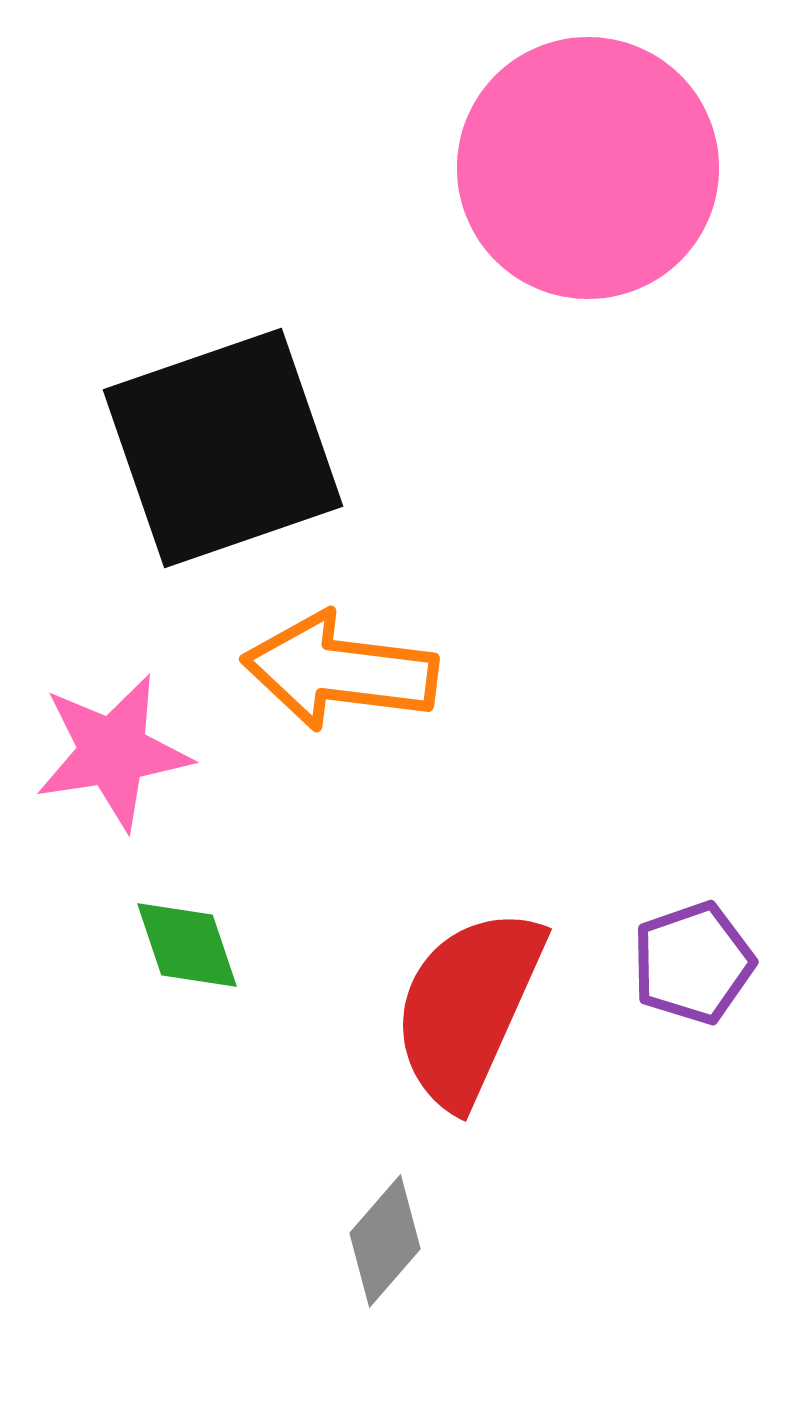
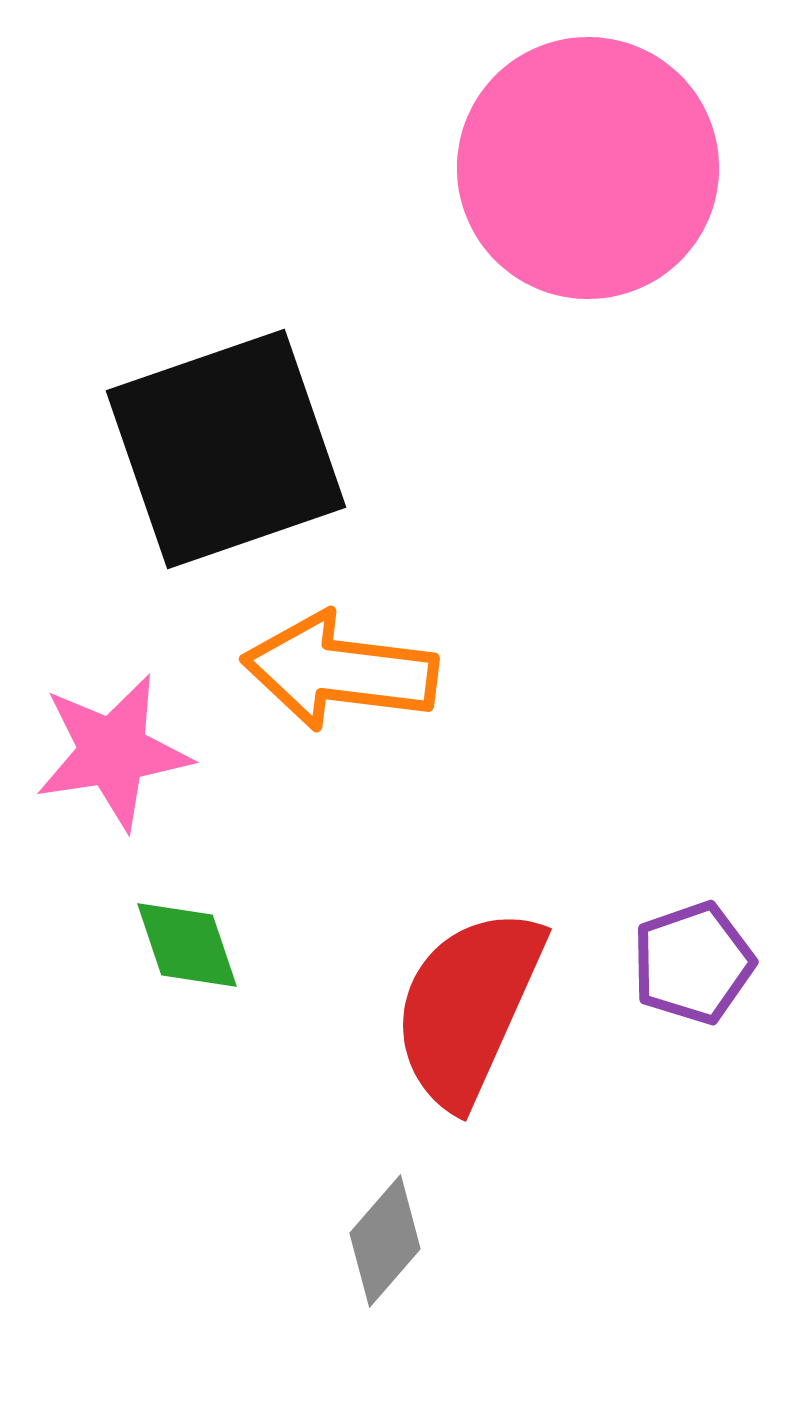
black square: moved 3 px right, 1 px down
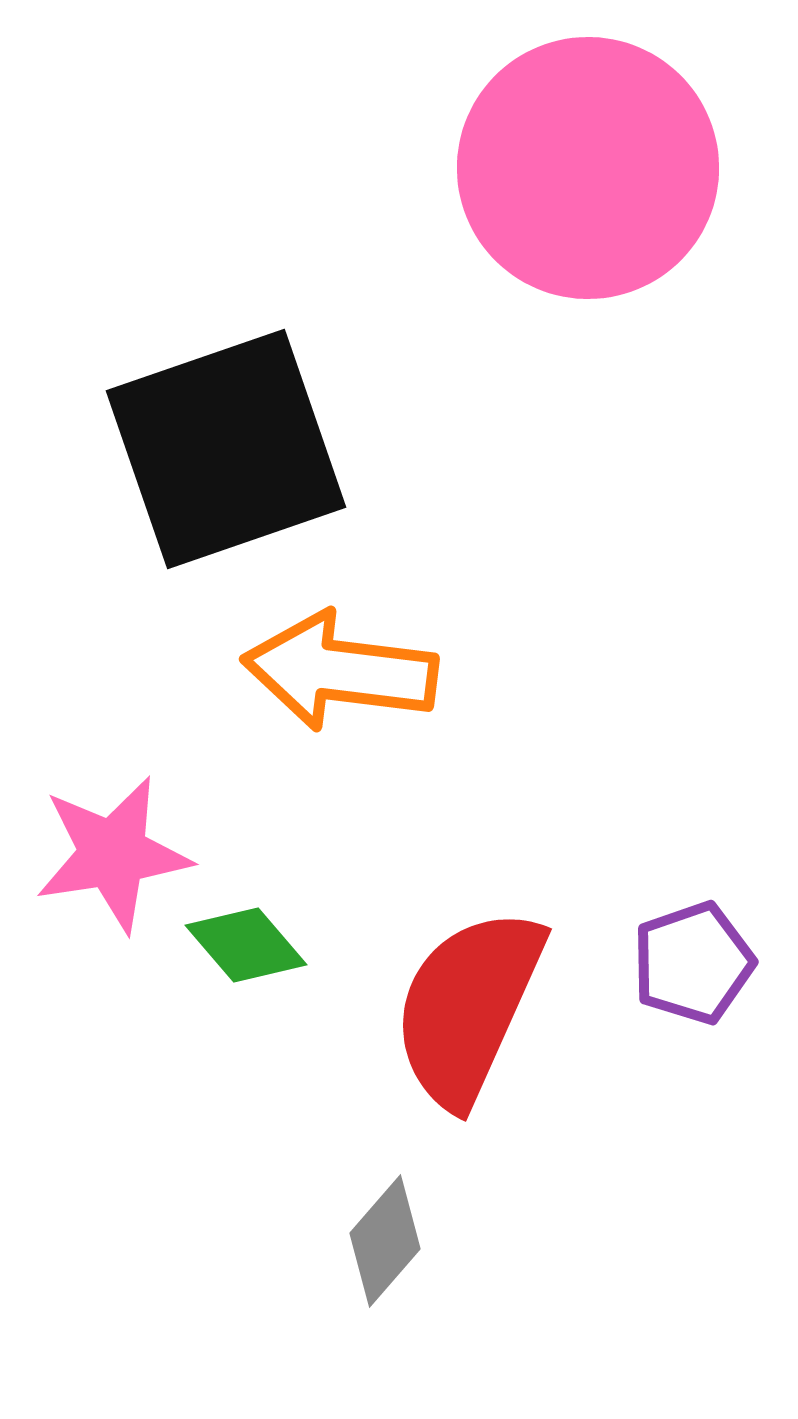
pink star: moved 102 px down
green diamond: moved 59 px right; rotated 22 degrees counterclockwise
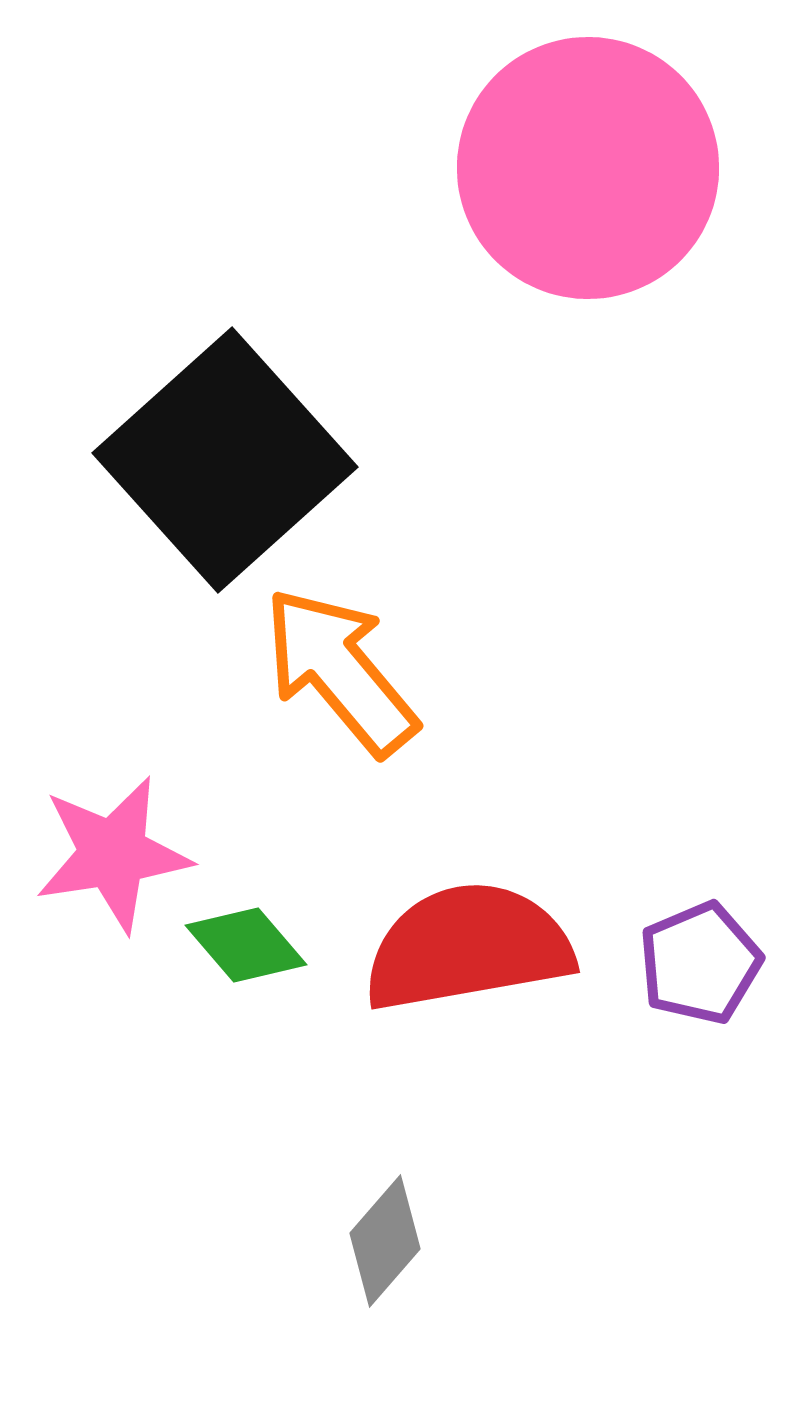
black square: moved 1 px left, 11 px down; rotated 23 degrees counterclockwise
orange arrow: rotated 43 degrees clockwise
purple pentagon: moved 7 px right; rotated 4 degrees counterclockwise
red semicircle: moved 60 px up; rotated 56 degrees clockwise
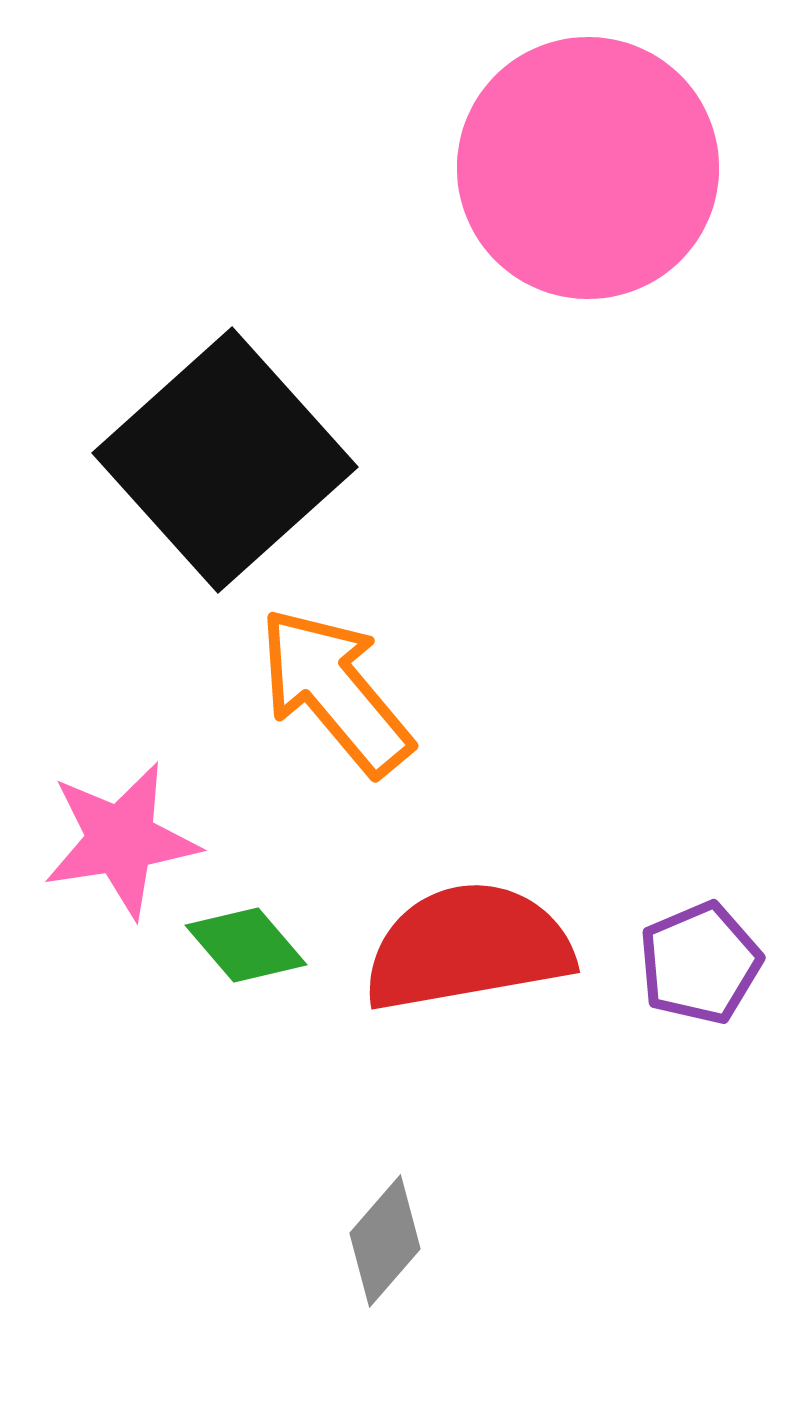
orange arrow: moved 5 px left, 20 px down
pink star: moved 8 px right, 14 px up
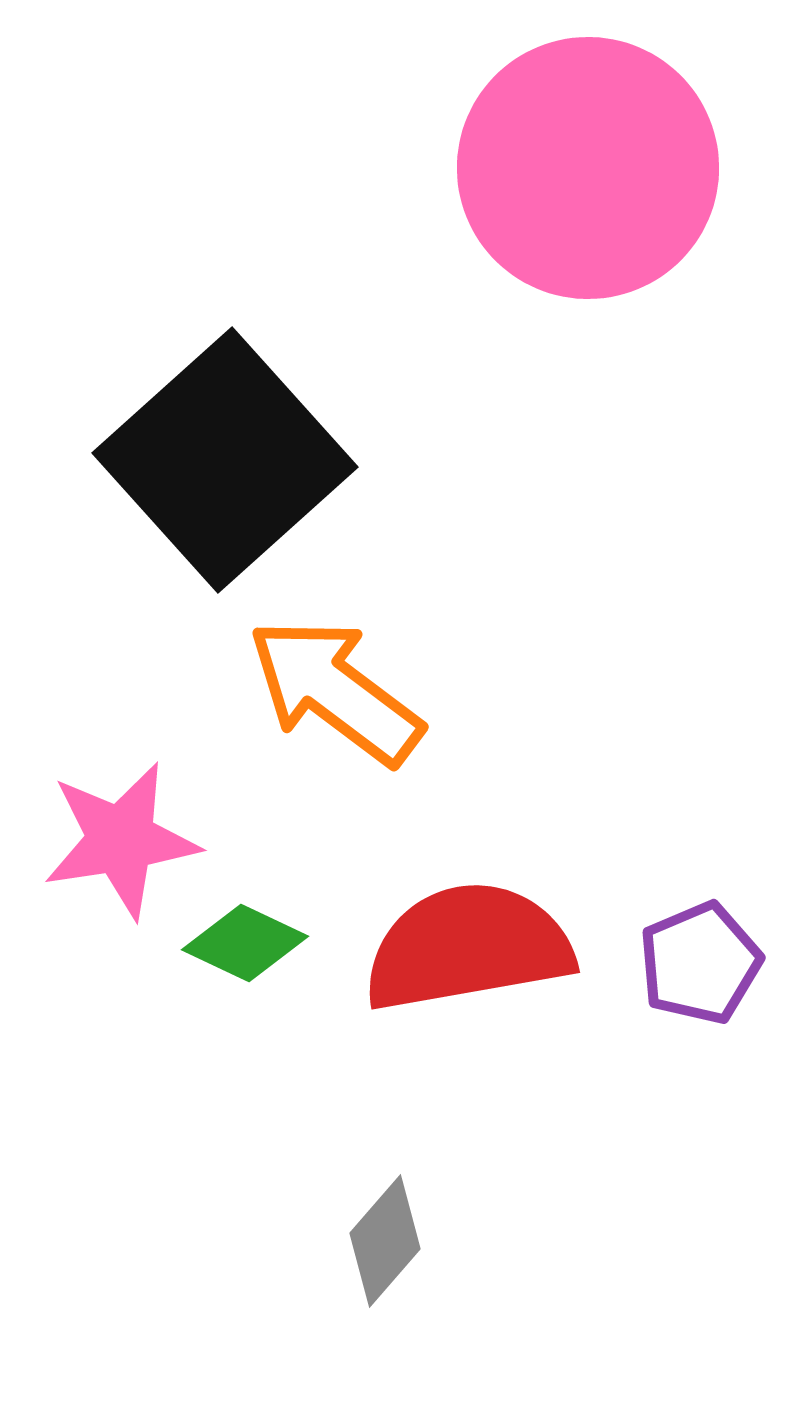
orange arrow: rotated 13 degrees counterclockwise
green diamond: moved 1 px left, 2 px up; rotated 24 degrees counterclockwise
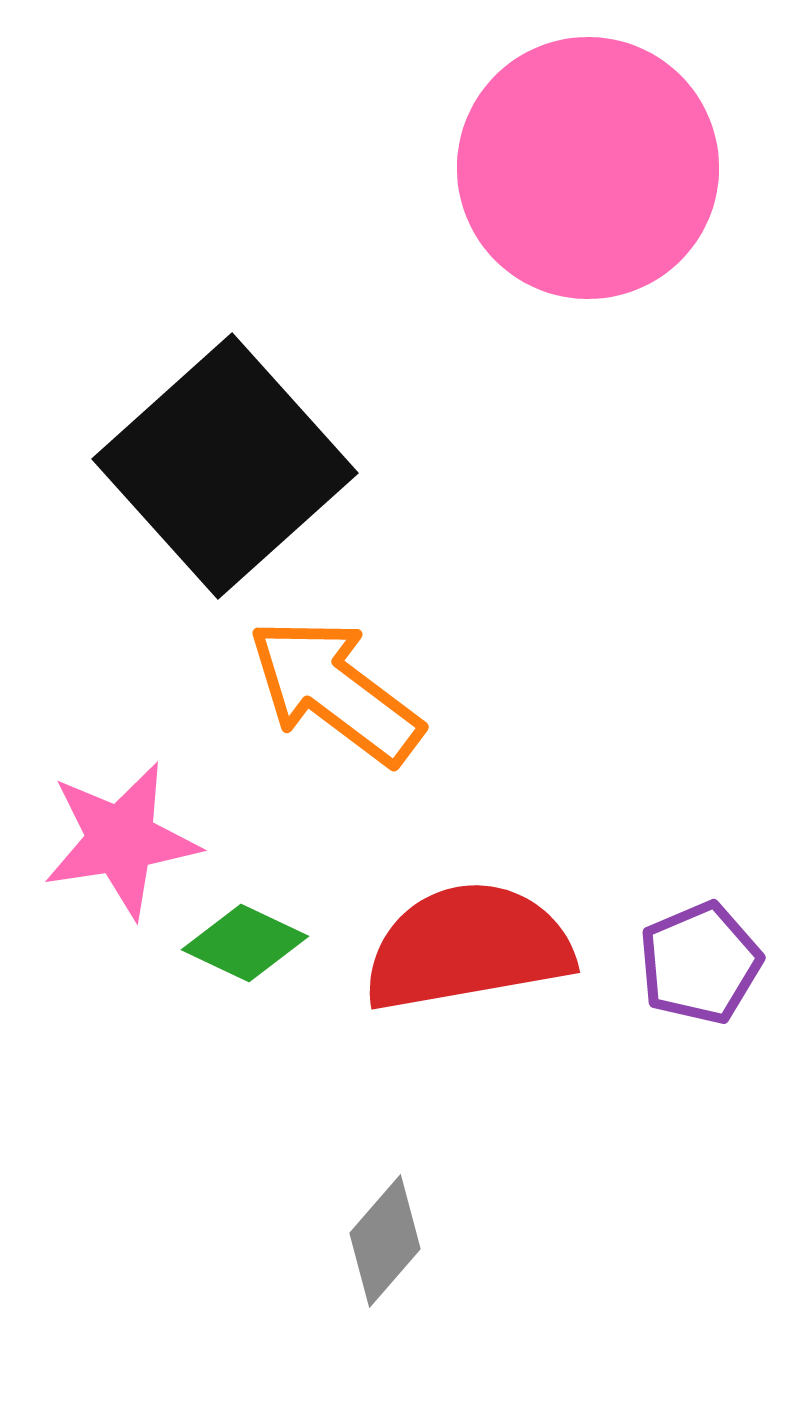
black square: moved 6 px down
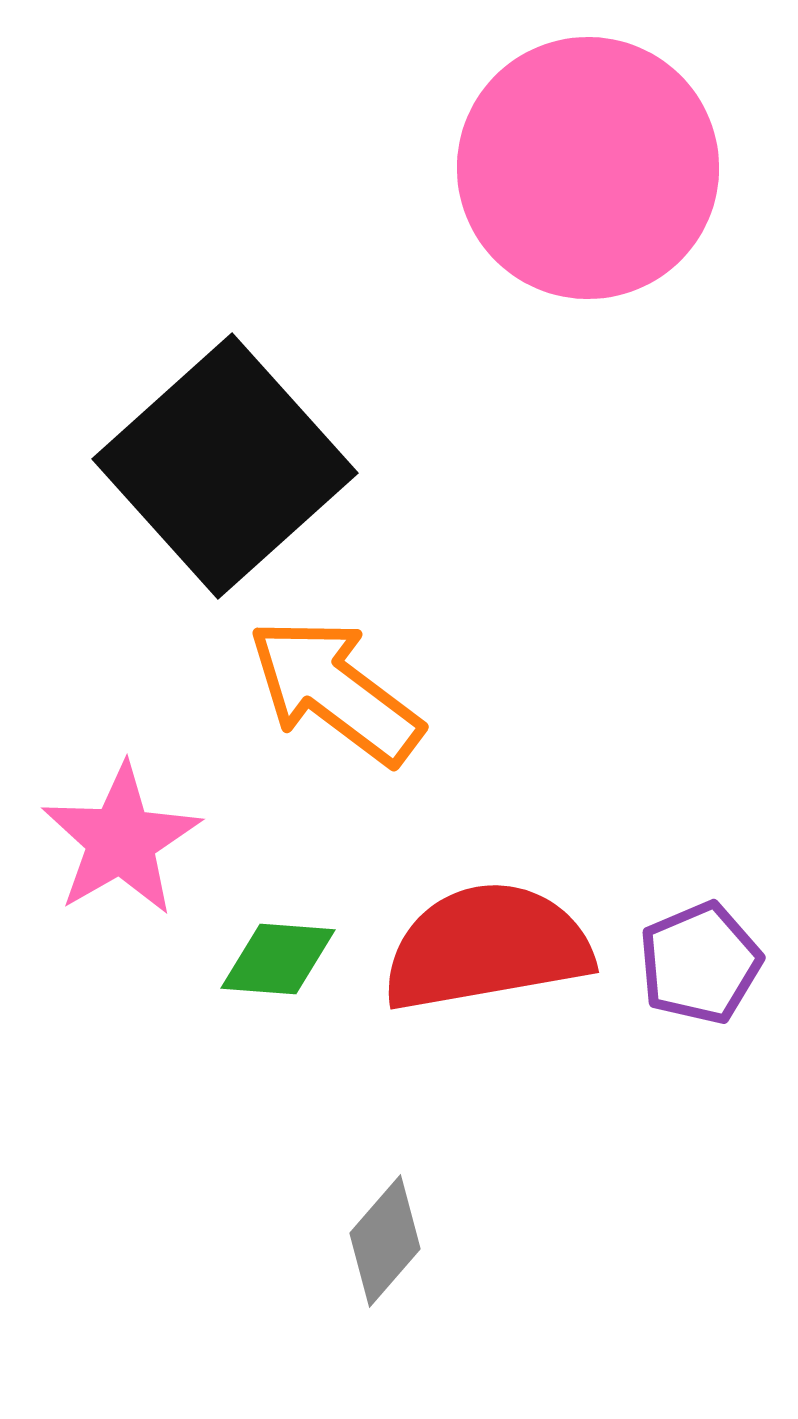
pink star: rotated 21 degrees counterclockwise
green diamond: moved 33 px right, 16 px down; rotated 21 degrees counterclockwise
red semicircle: moved 19 px right
